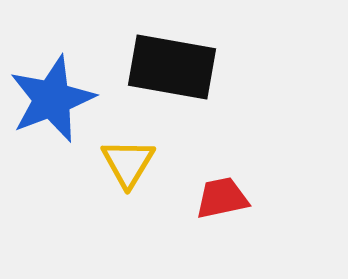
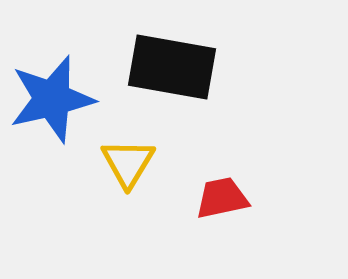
blue star: rotated 8 degrees clockwise
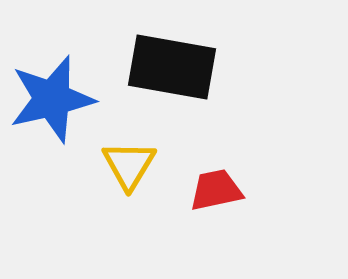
yellow triangle: moved 1 px right, 2 px down
red trapezoid: moved 6 px left, 8 px up
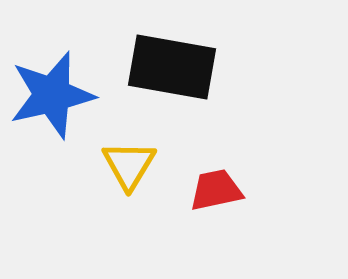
blue star: moved 4 px up
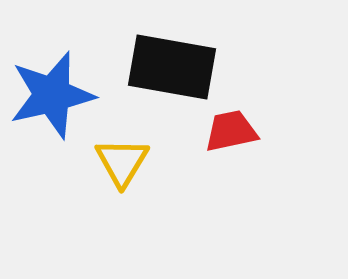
yellow triangle: moved 7 px left, 3 px up
red trapezoid: moved 15 px right, 59 px up
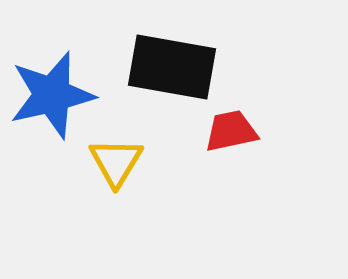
yellow triangle: moved 6 px left
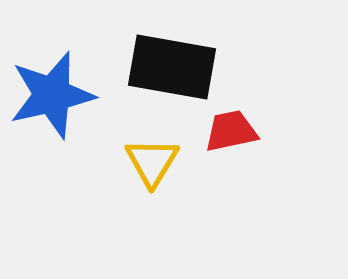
yellow triangle: moved 36 px right
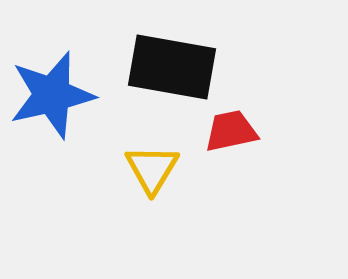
yellow triangle: moved 7 px down
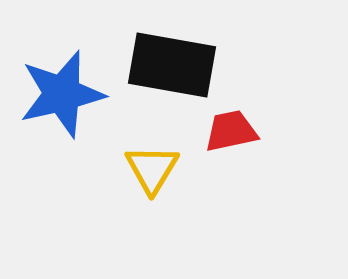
black rectangle: moved 2 px up
blue star: moved 10 px right, 1 px up
